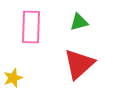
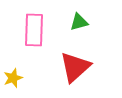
pink rectangle: moved 3 px right, 3 px down
red triangle: moved 4 px left, 3 px down
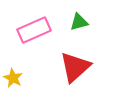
pink rectangle: rotated 64 degrees clockwise
yellow star: rotated 24 degrees counterclockwise
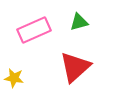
yellow star: moved 1 px right; rotated 18 degrees counterclockwise
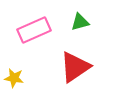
green triangle: moved 1 px right
red triangle: rotated 8 degrees clockwise
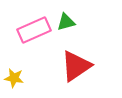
green triangle: moved 14 px left
red triangle: moved 1 px right, 1 px up
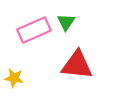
green triangle: rotated 42 degrees counterclockwise
red triangle: moved 1 px right, 1 px up; rotated 40 degrees clockwise
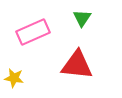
green triangle: moved 16 px right, 4 px up
pink rectangle: moved 1 px left, 2 px down
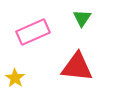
red triangle: moved 2 px down
yellow star: moved 1 px right; rotated 24 degrees clockwise
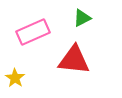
green triangle: rotated 30 degrees clockwise
red triangle: moved 3 px left, 7 px up
